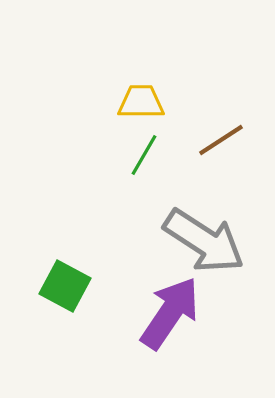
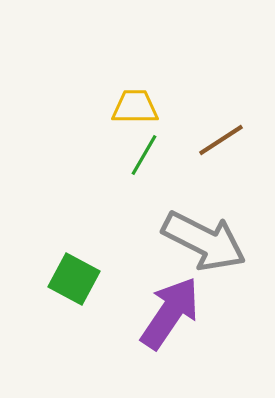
yellow trapezoid: moved 6 px left, 5 px down
gray arrow: rotated 6 degrees counterclockwise
green square: moved 9 px right, 7 px up
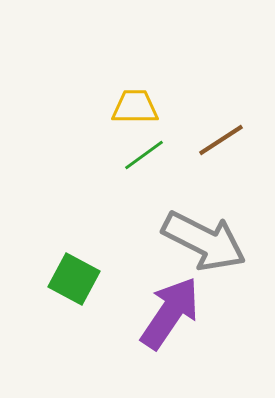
green line: rotated 24 degrees clockwise
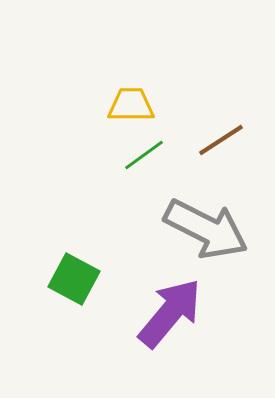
yellow trapezoid: moved 4 px left, 2 px up
gray arrow: moved 2 px right, 12 px up
purple arrow: rotated 6 degrees clockwise
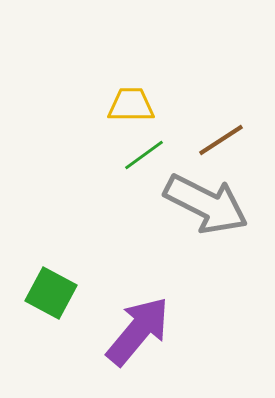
gray arrow: moved 25 px up
green square: moved 23 px left, 14 px down
purple arrow: moved 32 px left, 18 px down
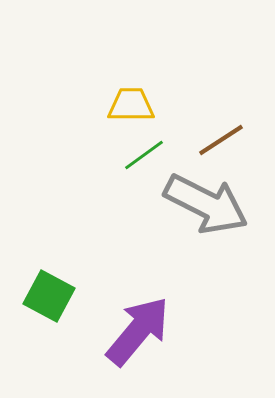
green square: moved 2 px left, 3 px down
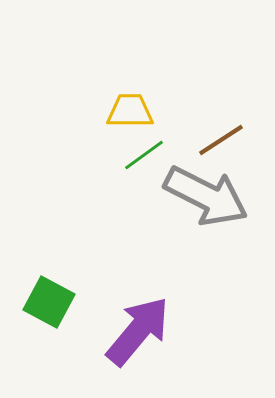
yellow trapezoid: moved 1 px left, 6 px down
gray arrow: moved 8 px up
green square: moved 6 px down
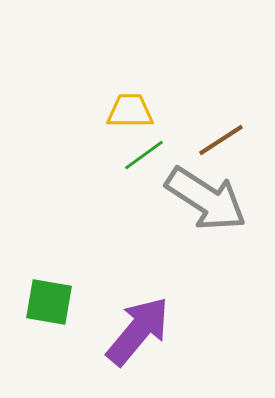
gray arrow: moved 3 px down; rotated 6 degrees clockwise
green square: rotated 18 degrees counterclockwise
